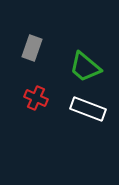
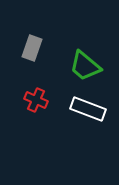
green trapezoid: moved 1 px up
red cross: moved 2 px down
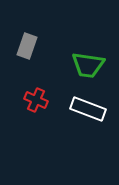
gray rectangle: moved 5 px left, 2 px up
green trapezoid: moved 3 px right, 1 px up; rotated 32 degrees counterclockwise
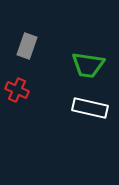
red cross: moved 19 px left, 10 px up
white rectangle: moved 2 px right, 1 px up; rotated 8 degrees counterclockwise
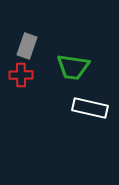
green trapezoid: moved 15 px left, 2 px down
red cross: moved 4 px right, 15 px up; rotated 25 degrees counterclockwise
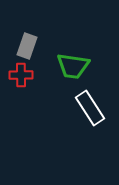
green trapezoid: moved 1 px up
white rectangle: rotated 44 degrees clockwise
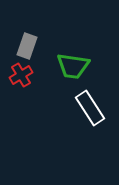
red cross: rotated 30 degrees counterclockwise
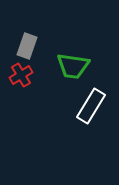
white rectangle: moved 1 px right, 2 px up; rotated 64 degrees clockwise
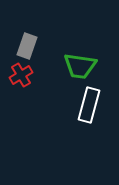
green trapezoid: moved 7 px right
white rectangle: moved 2 px left, 1 px up; rotated 16 degrees counterclockwise
